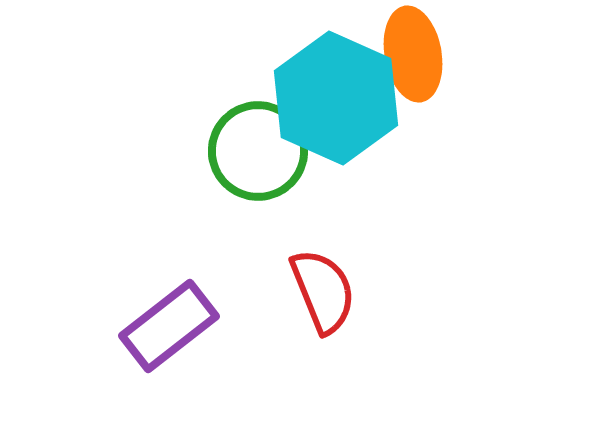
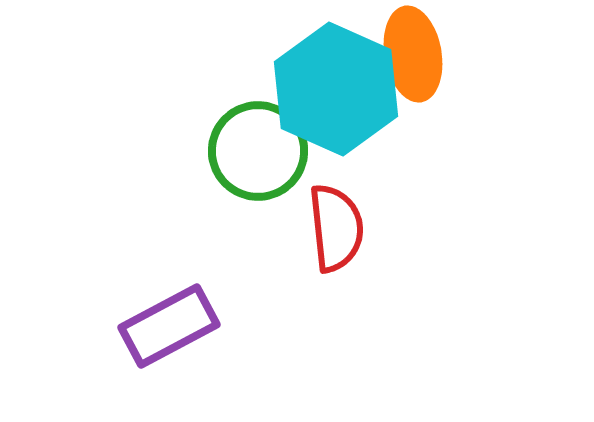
cyan hexagon: moved 9 px up
red semicircle: moved 13 px right, 63 px up; rotated 16 degrees clockwise
purple rectangle: rotated 10 degrees clockwise
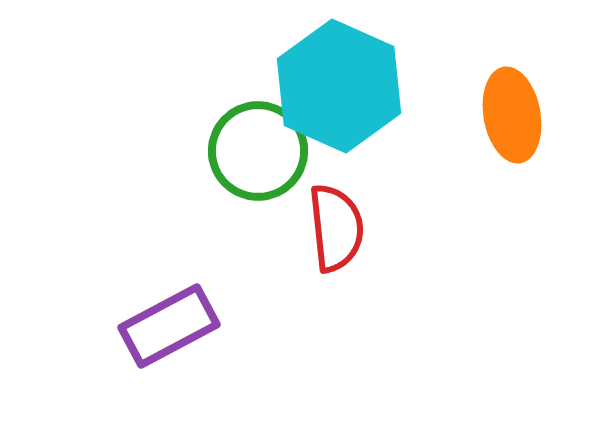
orange ellipse: moved 99 px right, 61 px down
cyan hexagon: moved 3 px right, 3 px up
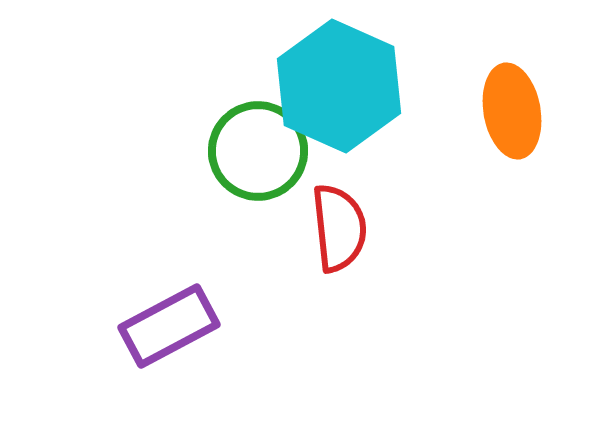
orange ellipse: moved 4 px up
red semicircle: moved 3 px right
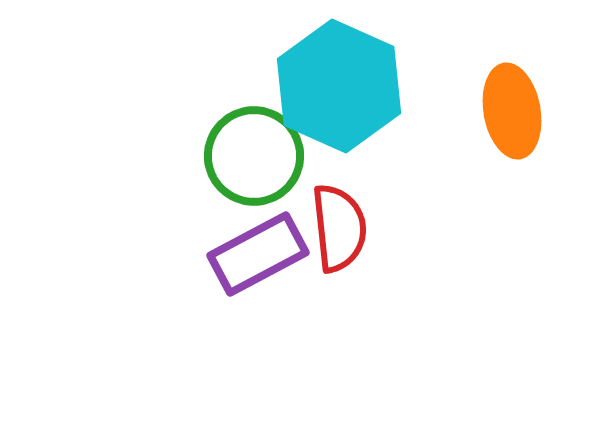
green circle: moved 4 px left, 5 px down
purple rectangle: moved 89 px right, 72 px up
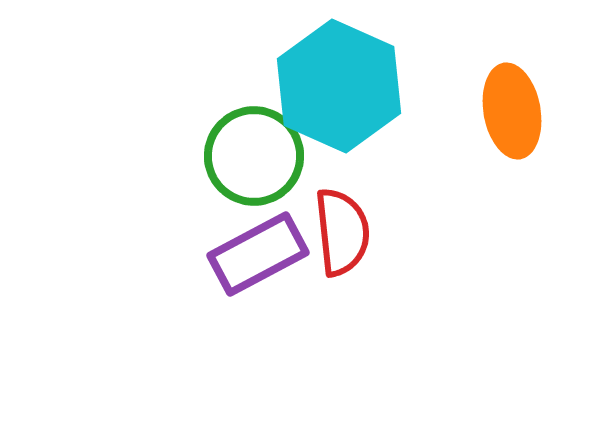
red semicircle: moved 3 px right, 4 px down
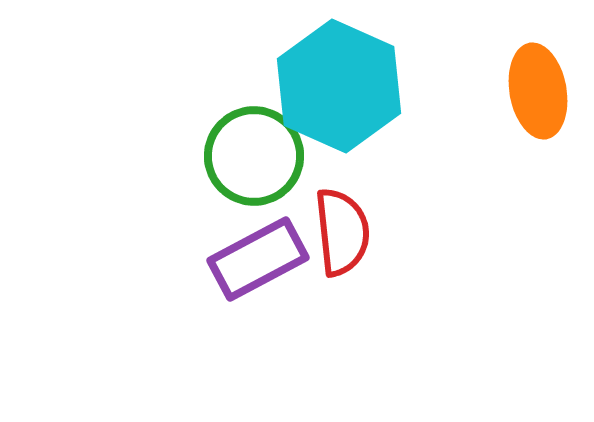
orange ellipse: moved 26 px right, 20 px up
purple rectangle: moved 5 px down
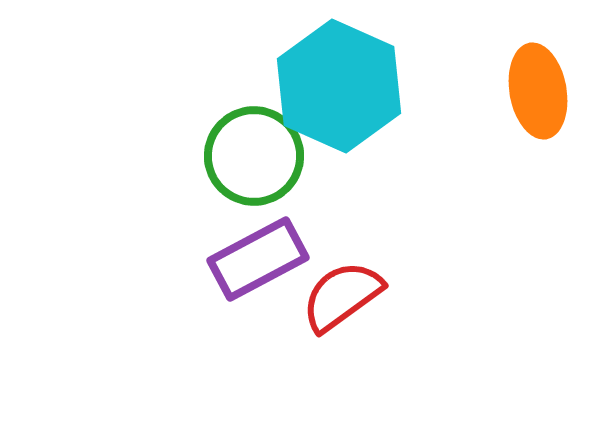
red semicircle: moved 64 px down; rotated 120 degrees counterclockwise
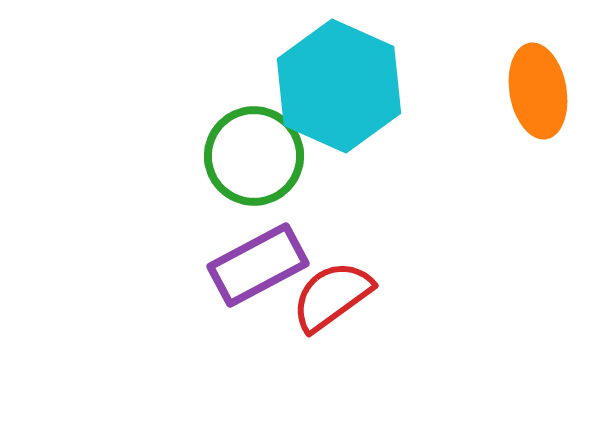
purple rectangle: moved 6 px down
red semicircle: moved 10 px left
